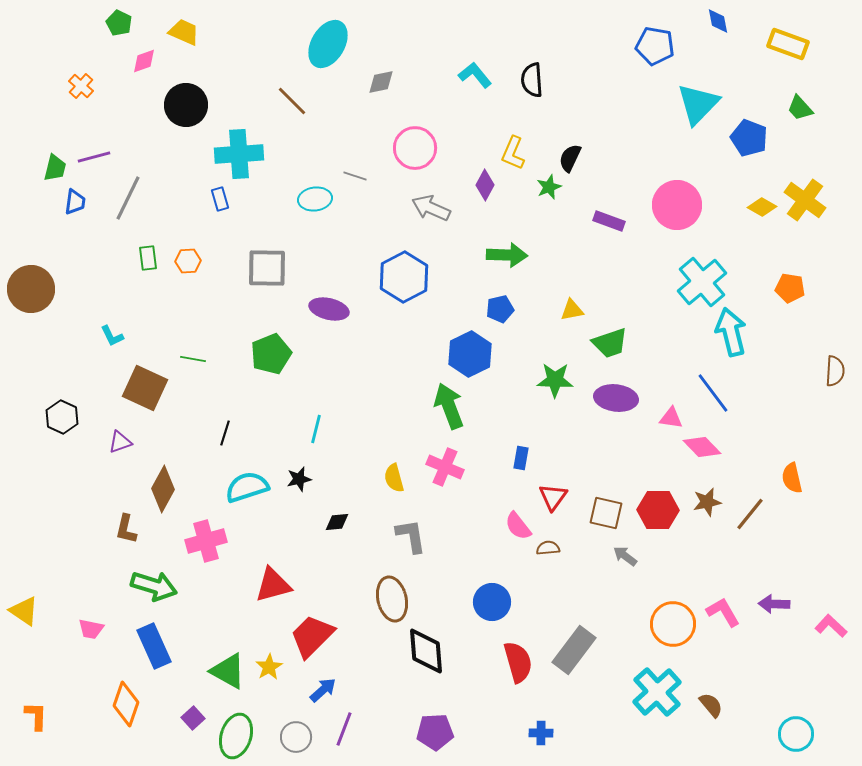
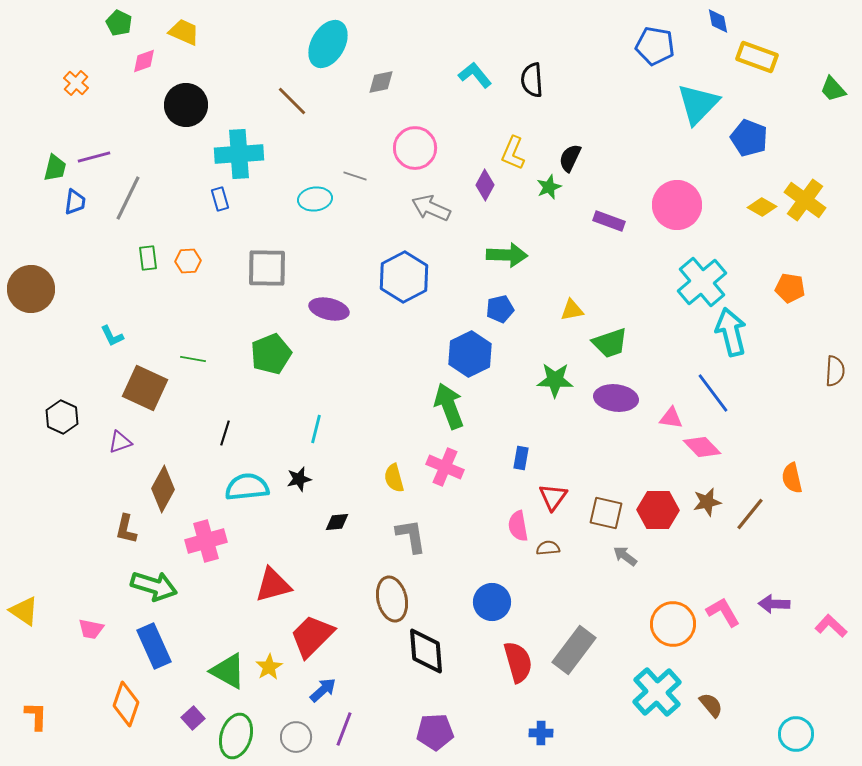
yellow rectangle at (788, 44): moved 31 px left, 13 px down
orange cross at (81, 86): moved 5 px left, 3 px up
green trapezoid at (800, 108): moved 33 px right, 19 px up
cyan semicircle at (247, 487): rotated 12 degrees clockwise
pink semicircle at (518, 526): rotated 28 degrees clockwise
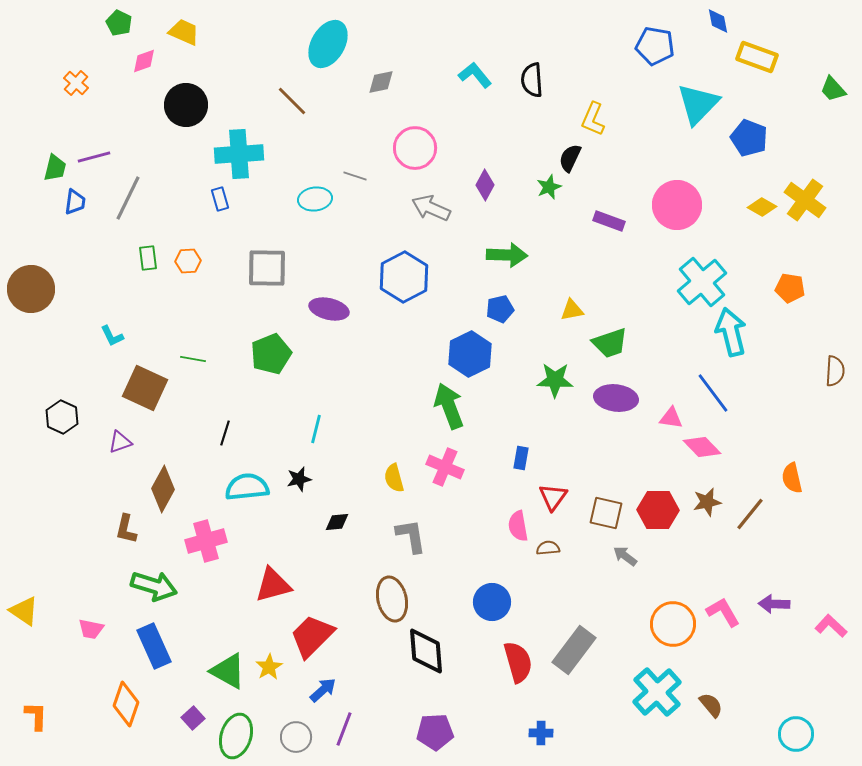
yellow L-shape at (513, 153): moved 80 px right, 34 px up
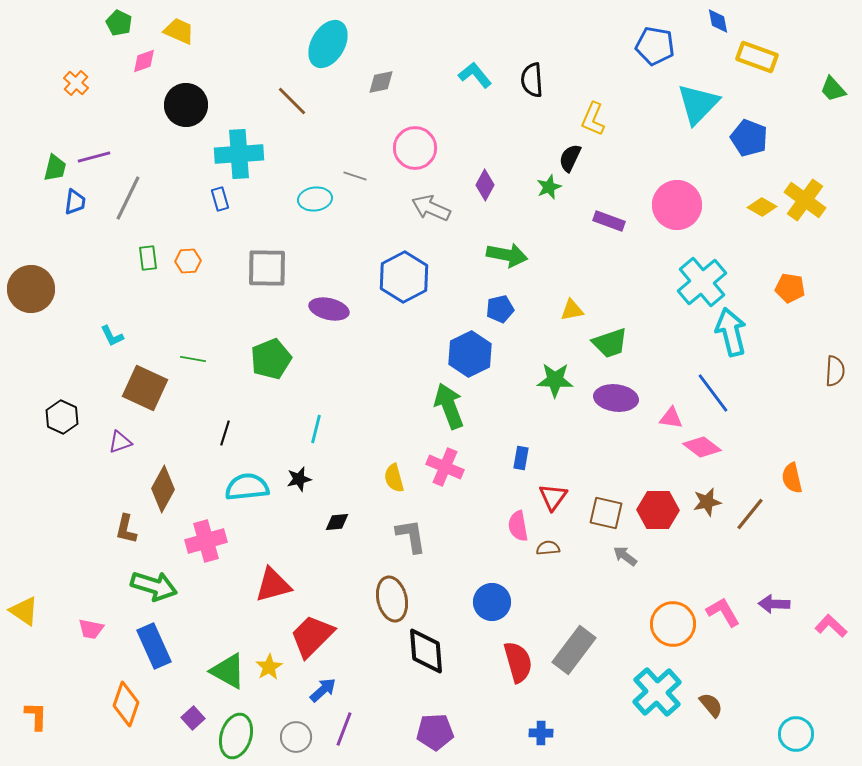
yellow trapezoid at (184, 32): moved 5 px left, 1 px up
green arrow at (507, 255): rotated 9 degrees clockwise
green pentagon at (271, 354): moved 5 px down
pink diamond at (702, 447): rotated 9 degrees counterclockwise
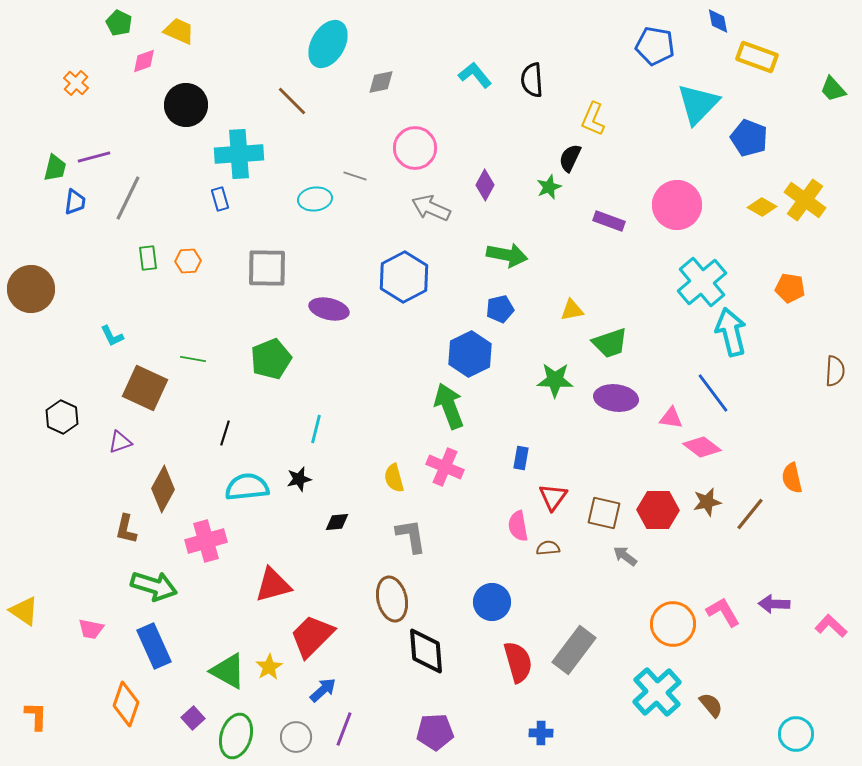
brown square at (606, 513): moved 2 px left
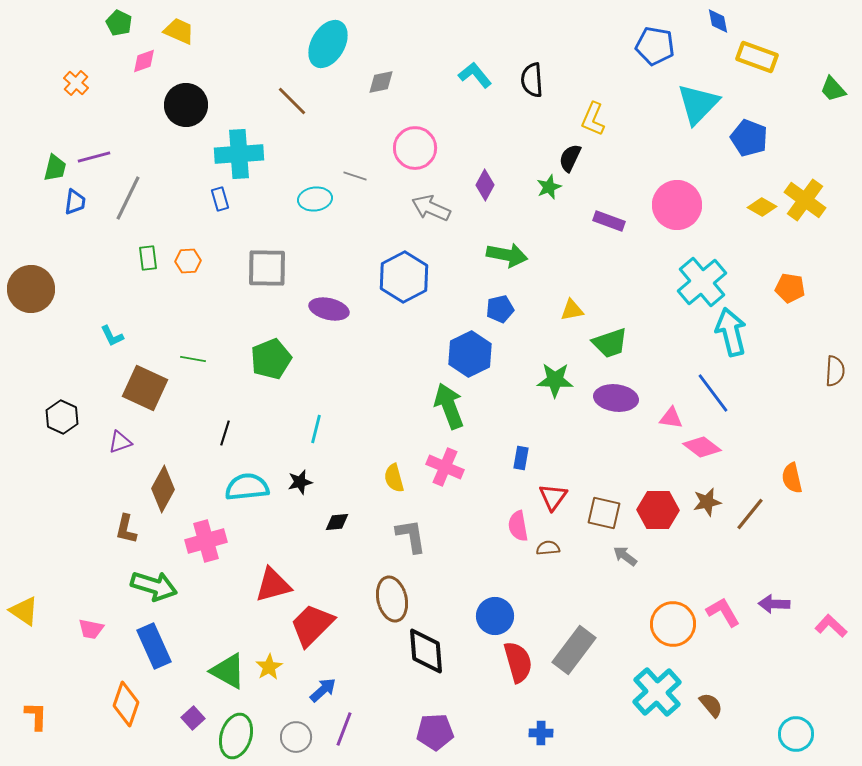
black star at (299, 479): moved 1 px right, 3 px down
blue circle at (492, 602): moved 3 px right, 14 px down
red trapezoid at (312, 636): moved 11 px up
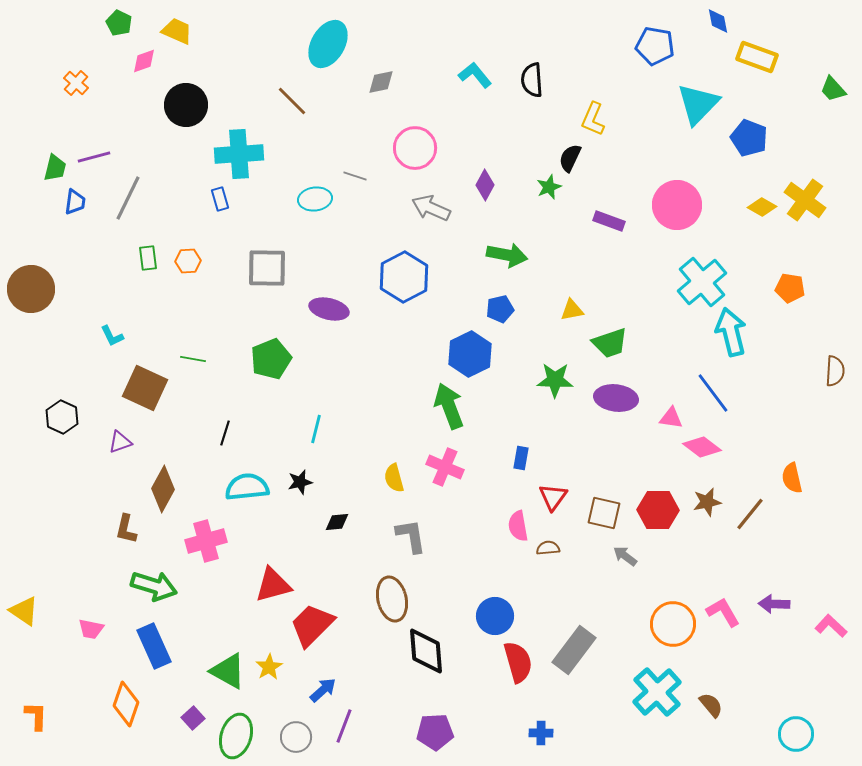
yellow trapezoid at (179, 31): moved 2 px left
purple line at (344, 729): moved 3 px up
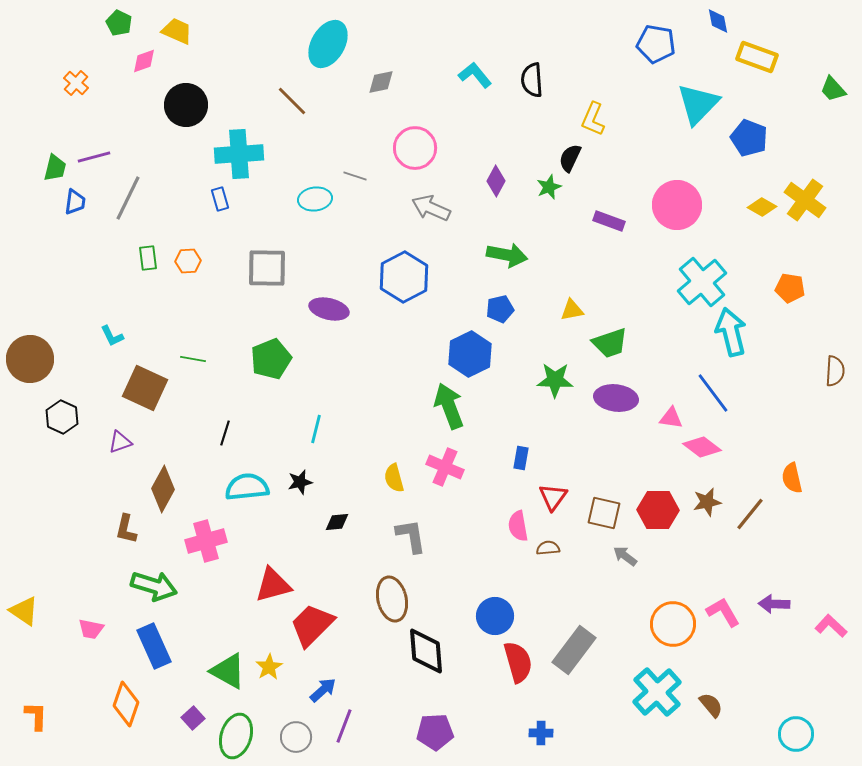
blue pentagon at (655, 46): moved 1 px right, 2 px up
purple diamond at (485, 185): moved 11 px right, 4 px up
brown circle at (31, 289): moved 1 px left, 70 px down
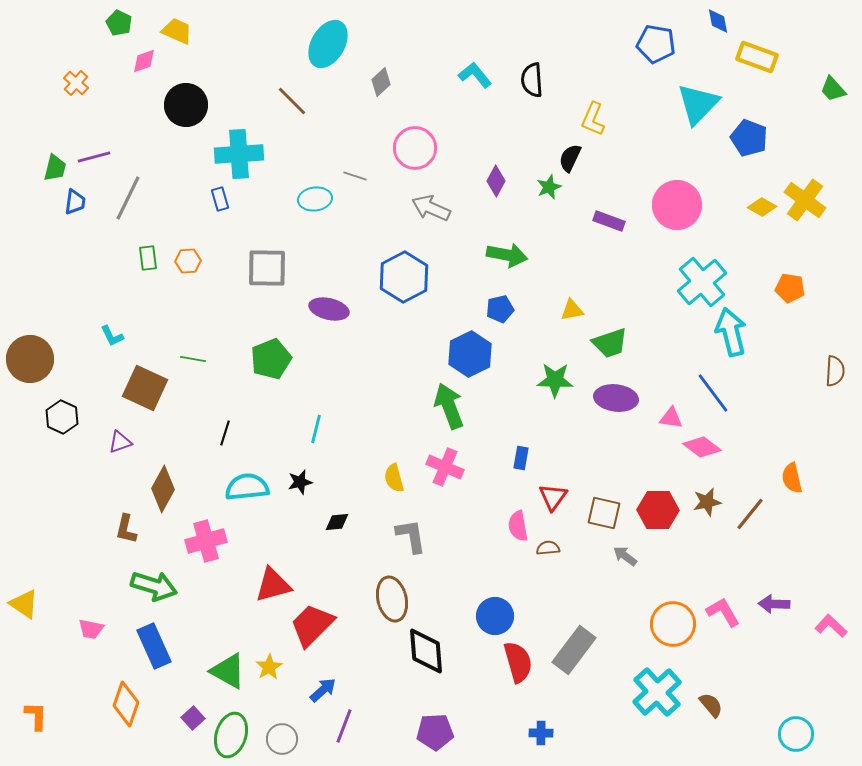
gray diamond at (381, 82): rotated 32 degrees counterclockwise
yellow triangle at (24, 611): moved 7 px up
green ellipse at (236, 736): moved 5 px left, 1 px up
gray circle at (296, 737): moved 14 px left, 2 px down
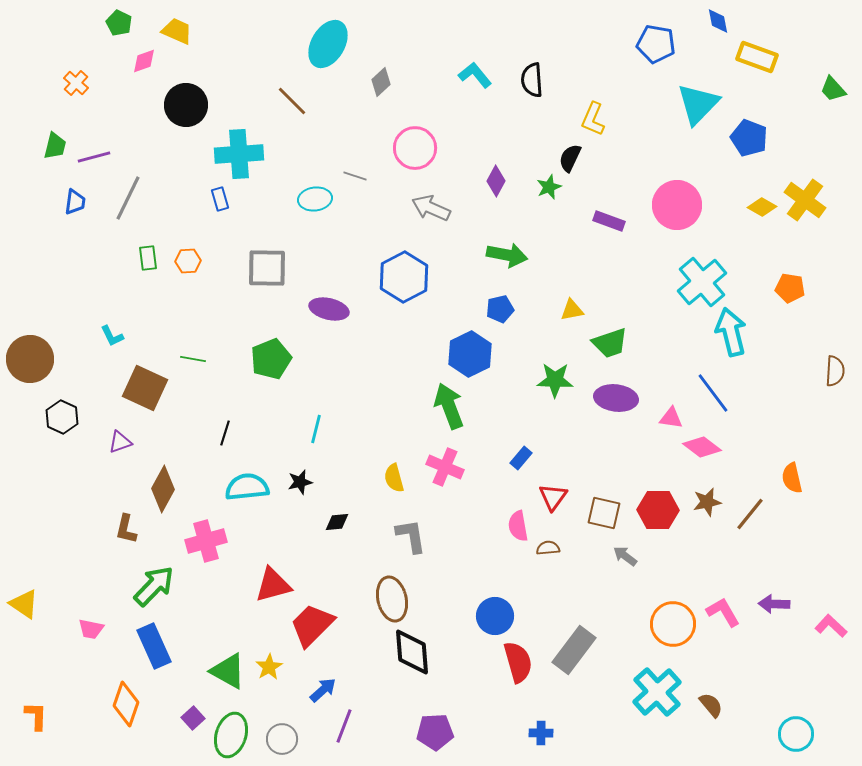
green trapezoid at (55, 168): moved 22 px up
blue rectangle at (521, 458): rotated 30 degrees clockwise
green arrow at (154, 586): rotated 63 degrees counterclockwise
black diamond at (426, 651): moved 14 px left, 1 px down
